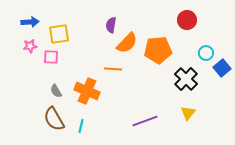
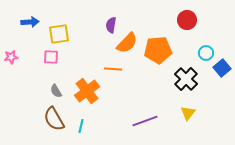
pink star: moved 19 px left, 11 px down
orange cross: rotated 30 degrees clockwise
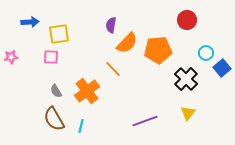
orange line: rotated 42 degrees clockwise
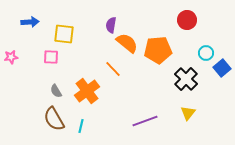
yellow square: moved 5 px right; rotated 15 degrees clockwise
orange semicircle: rotated 95 degrees counterclockwise
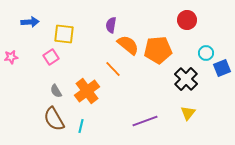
orange semicircle: moved 1 px right, 2 px down
pink square: rotated 35 degrees counterclockwise
blue square: rotated 18 degrees clockwise
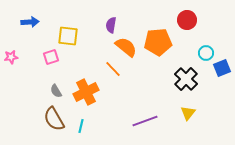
yellow square: moved 4 px right, 2 px down
orange semicircle: moved 2 px left, 2 px down
orange pentagon: moved 8 px up
pink square: rotated 14 degrees clockwise
orange cross: moved 1 px left, 1 px down; rotated 10 degrees clockwise
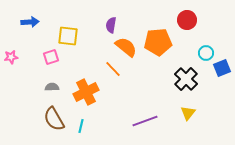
gray semicircle: moved 4 px left, 4 px up; rotated 120 degrees clockwise
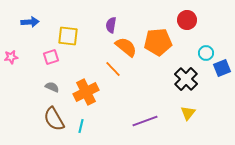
gray semicircle: rotated 24 degrees clockwise
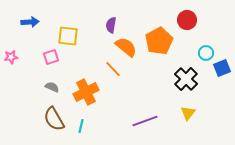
orange pentagon: moved 1 px right, 1 px up; rotated 24 degrees counterclockwise
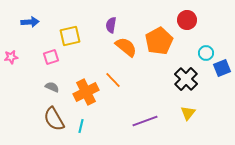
yellow square: moved 2 px right; rotated 20 degrees counterclockwise
orange line: moved 11 px down
